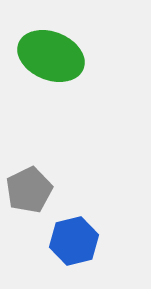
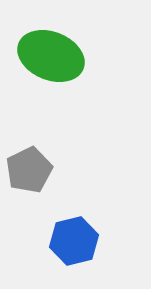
gray pentagon: moved 20 px up
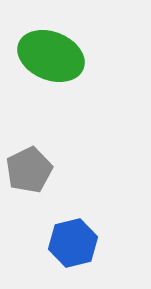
blue hexagon: moved 1 px left, 2 px down
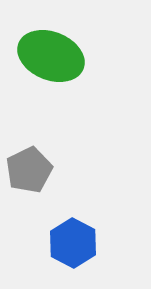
blue hexagon: rotated 18 degrees counterclockwise
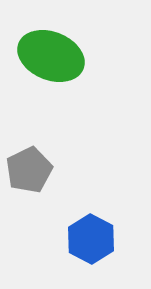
blue hexagon: moved 18 px right, 4 px up
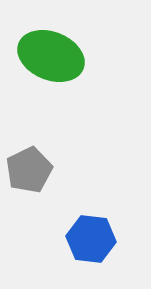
blue hexagon: rotated 21 degrees counterclockwise
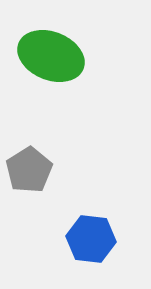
gray pentagon: rotated 6 degrees counterclockwise
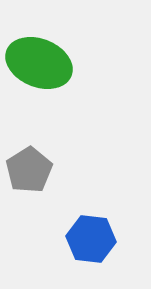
green ellipse: moved 12 px left, 7 px down
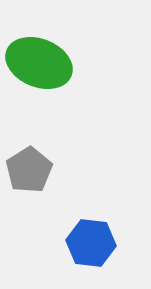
blue hexagon: moved 4 px down
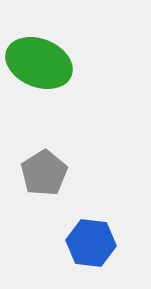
gray pentagon: moved 15 px right, 3 px down
